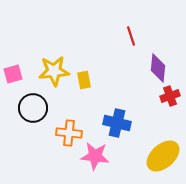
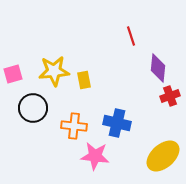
orange cross: moved 5 px right, 7 px up
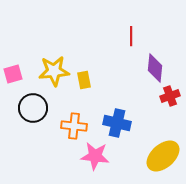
red line: rotated 18 degrees clockwise
purple diamond: moved 3 px left
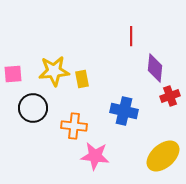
pink square: rotated 12 degrees clockwise
yellow rectangle: moved 2 px left, 1 px up
blue cross: moved 7 px right, 12 px up
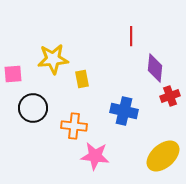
yellow star: moved 1 px left, 12 px up
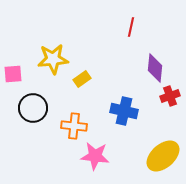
red line: moved 9 px up; rotated 12 degrees clockwise
yellow rectangle: rotated 66 degrees clockwise
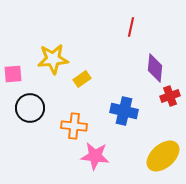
black circle: moved 3 px left
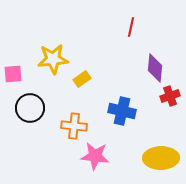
blue cross: moved 2 px left
yellow ellipse: moved 2 px left, 2 px down; rotated 40 degrees clockwise
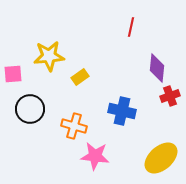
yellow star: moved 4 px left, 3 px up
purple diamond: moved 2 px right
yellow rectangle: moved 2 px left, 2 px up
black circle: moved 1 px down
orange cross: rotated 10 degrees clockwise
yellow ellipse: rotated 40 degrees counterclockwise
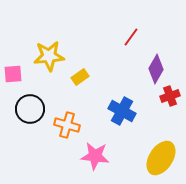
red line: moved 10 px down; rotated 24 degrees clockwise
purple diamond: moved 1 px left, 1 px down; rotated 24 degrees clockwise
blue cross: rotated 16 degrees clockwise
orange cross: moved 7 px left, 1 px up
yellow ellipse: rotated 16 degrees counterclockwise
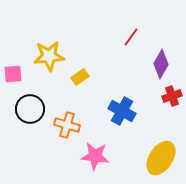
purple diamond: moved 5 px right, 5 px up
red cross: moved 2 px right
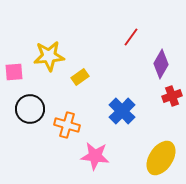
pink square: moved 1 px right, 2 px up
blue cross: rotated 16 degrees clockwise
